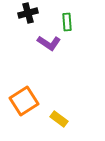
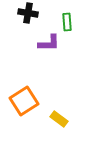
black cross: rotated 24 degrees clockwise
purple L-shape: rotated 35 degrees counterclockwise
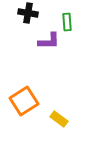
purple L-shape: moved 2 px up
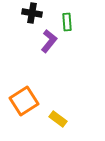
black cross: moved 4 px right
purple L-shape: rotated 50 degrees counterclockwise
yellow rectangle: moved 1 px left
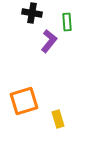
orange square: rotated 16 degrees clockwise
yellow rectangle: rotated 36 degrees clockwise
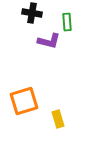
purple L-shape: rotated 65 degrees clockwise
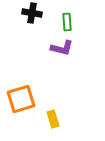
purple L-shape: moved 13 px right, 7 px down
orange square: moved 3 px left, 2 px up
yellow rectangle: moved 5 px left
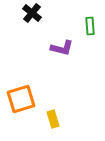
black cross: rotated 30 degrees clockwise
green rectangle: moved 23 px right, 4 px down
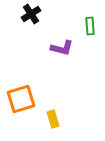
black cross: moved 1 px left, 1 px down; rotated 18 degrees clockwise
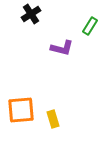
green rectangle: rotated 36 degrees clockwise
orange square: moved 11 px down; rotated 12 degrees clockwise
